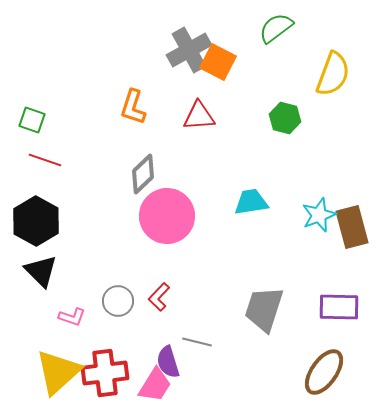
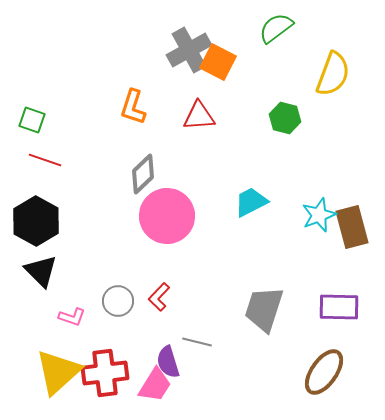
cyan trapezoid: rotated 18 degrees counterclockwise
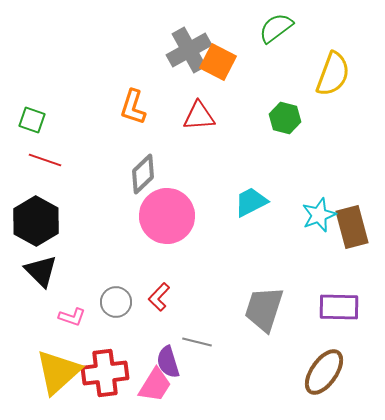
gray circle: moved 2 px left, 1 px down
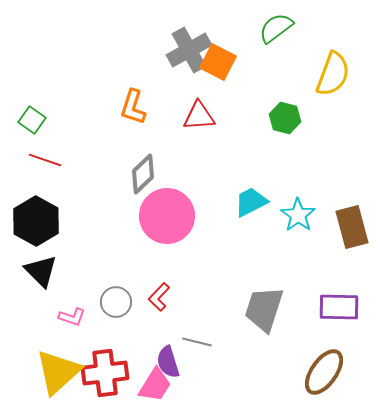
green square: rotated 16 degrees clockwise
cyan star: moved 21 px left; rotated 16 degrees counterclockwise
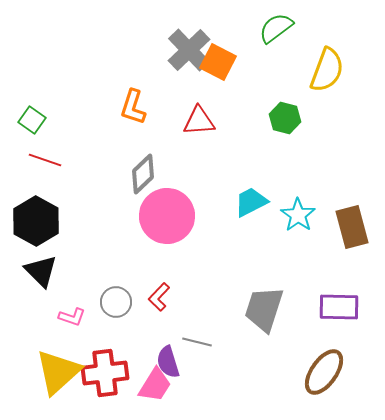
gray cross: rotated 15 degrees counterclockwise
yellow semicircle: moved 6 px left, 4 px up
red triangle: moved 5 px down
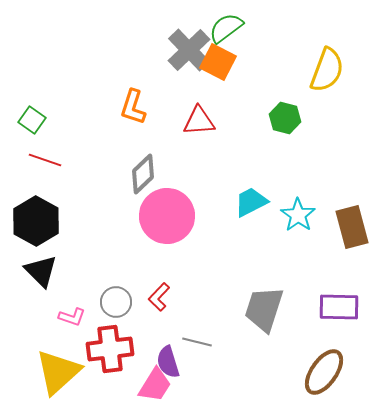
green semicircle: moved 50 px left
red cross: moved 5 px right, 24 px up
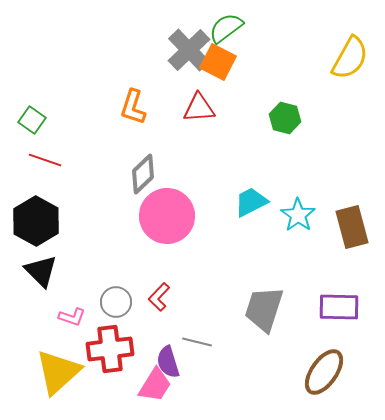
yellow semicircle: moved 23 px right, 12 px up; rotated 9 degrees clockwise
red triangle: moved 13 px up
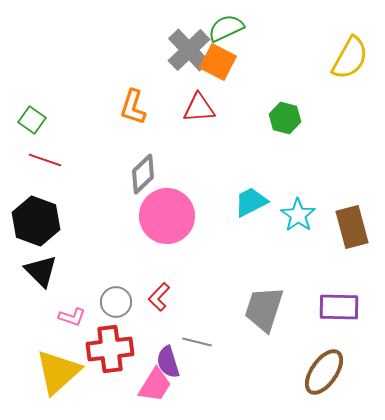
green semicircle: rotated 12 degrees clockwise
black hexagon: rotated 9 degrees counterclockwise
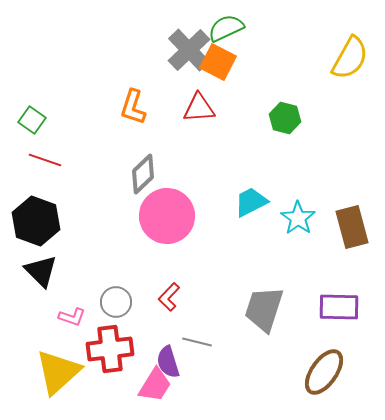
cyan star: moved 3 px down
red L-shape: moved 10 px right
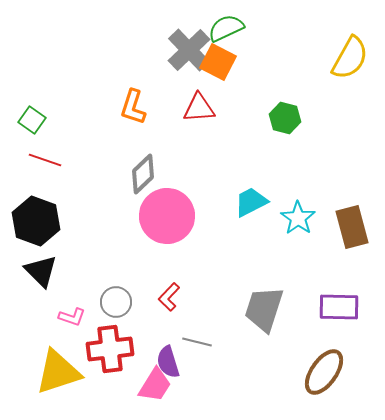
yellow triangle: rotated 24 degrees clockwise
